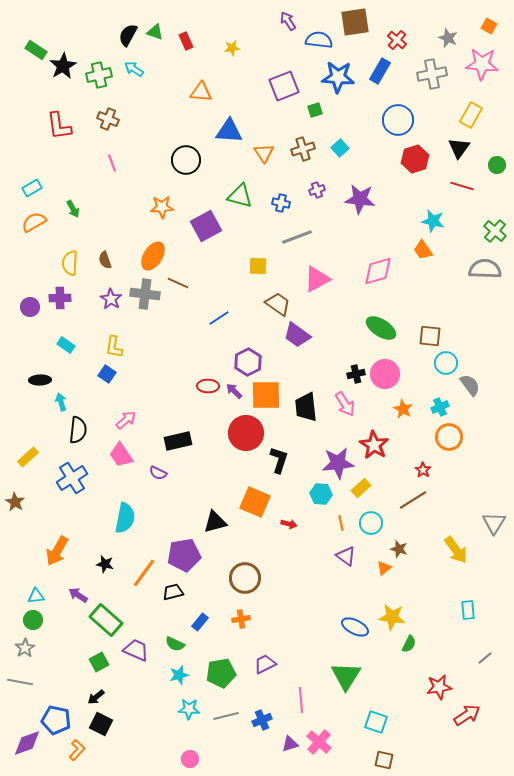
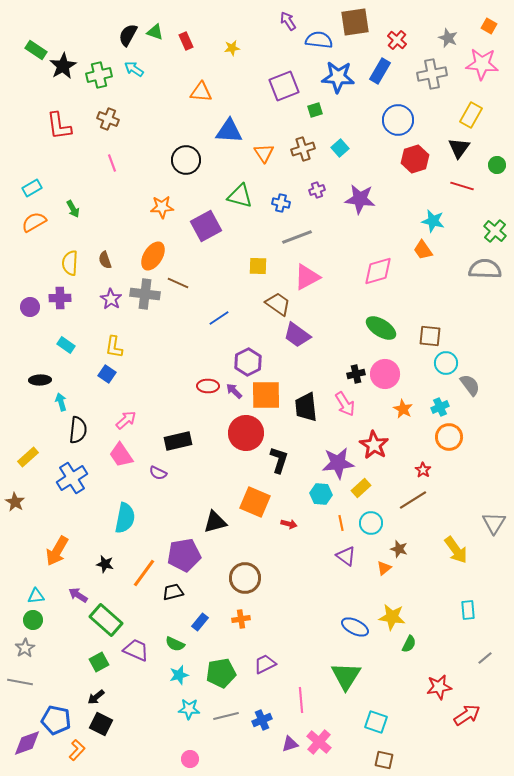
pink triangle at (317, 279): moved 10 px left, 2 px up
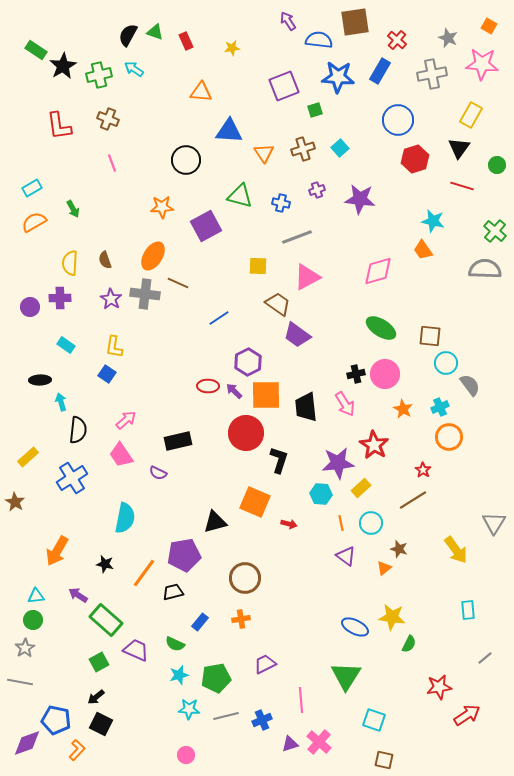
green pentagon at (221, 673): moved 5 px left, 5 px down
cyan square at (376, 722): moved 2 px left, 2 px up
pink circle at (190, 759): moved 4 px left, 4 px up
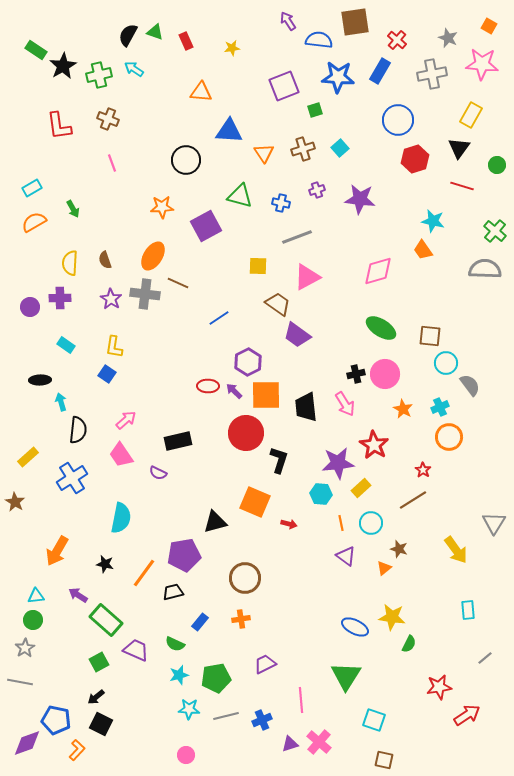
cyan semicircle at (125, 518): moved 4 px left
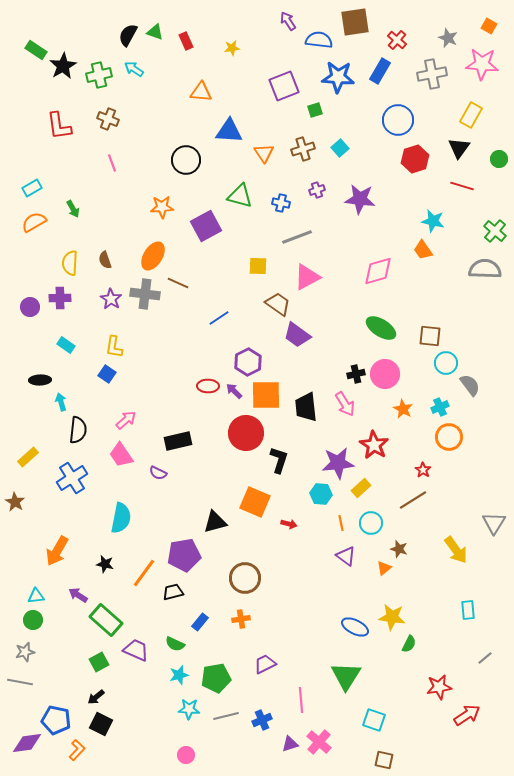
green circle at (497, 165): moved 2 px right, 6 px up
gray star at (25, 648): moved 4 px down; rotated 18 degrees clockwise
purple diamond at (27, 743): rotated 12 degrees clockwise
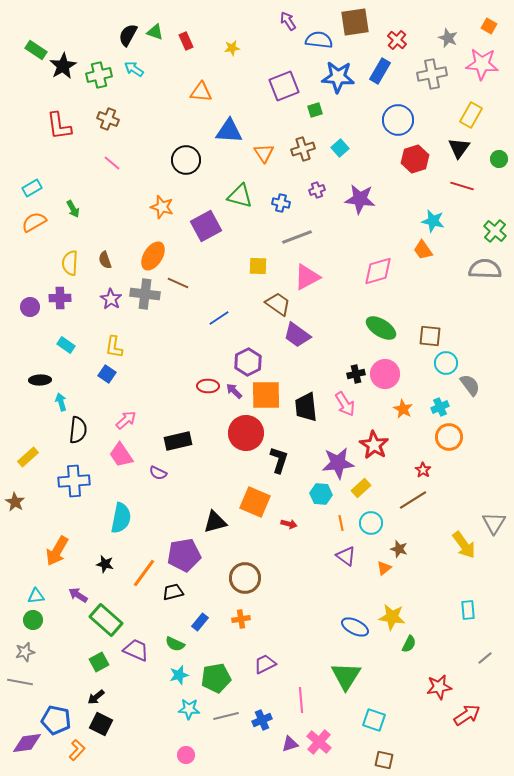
pink line at (112, 163): rotated 30 degrees counterclockwise
orange star at (162, 207): rotated 20 degrees clockwise
blue cross at (72, 478): moved 2 px right, 3 px down; rotated 28 degrees clockwise
yellow arrow at (456, 550): moved 8 px right, 5 px up
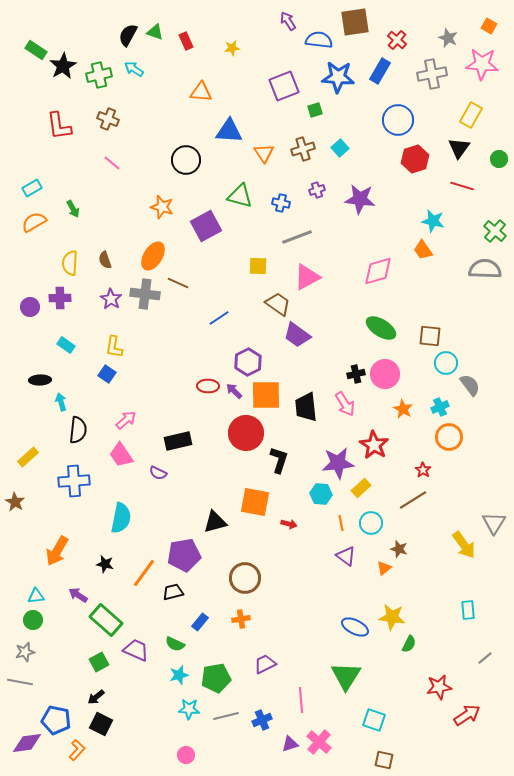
orange square at (255, 502): rotated 12 degrees counterclockwise
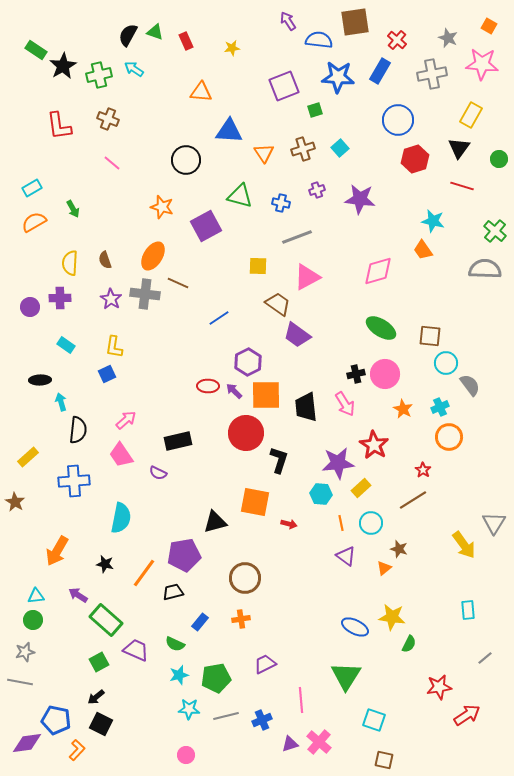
blue square at (107, 374): rotated 30 degrees clockwise
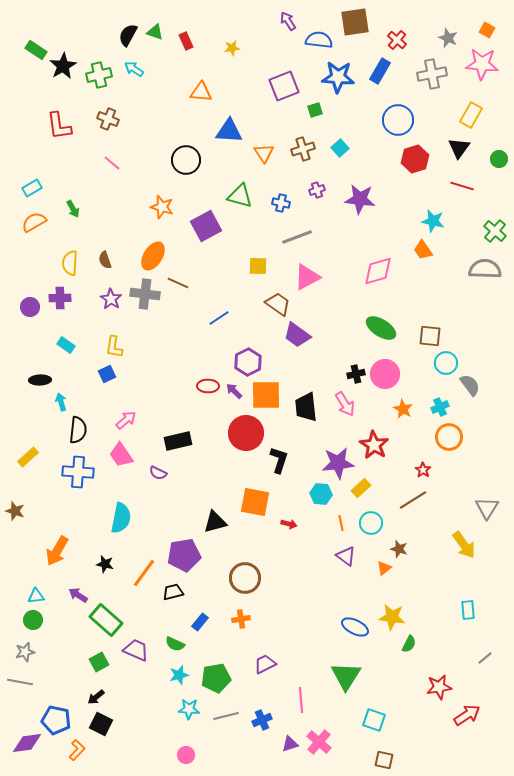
orange square at (489, 26): moved 2 px left, 4 px down
blue cross at (74, 481): moved 4 px right, 9 px up; rotated 8 degrees clockwise
brown star at (15, 502): moved 9 px down; rotated 12 degrees counterclockwise
gray triangle at (494, 523): moved 7 px left, 15 px up
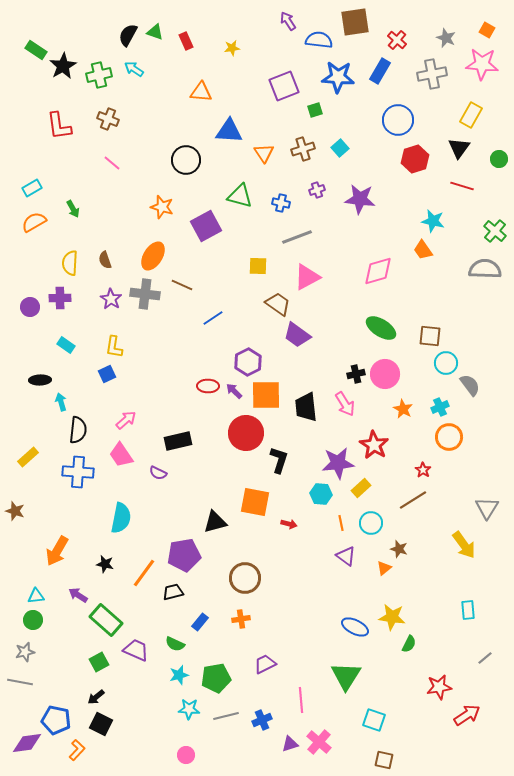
gray star at (448, 38): moved 2 px left
brown line at (178, 283): moved 4 px right, 2 px down
blue line at (219, 318): moved 6 px left
